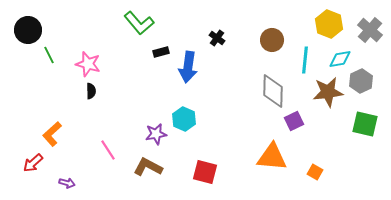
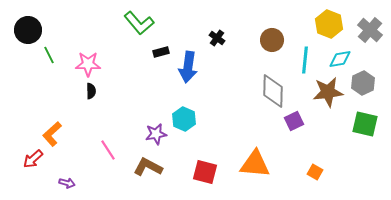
pink star: rotated 15 degrees counterclockwise
gray hexagon: moved 2 px right, 2 px down
orange triangle: moved 17 px left, 7 px down
red arrow: moved 4 px up
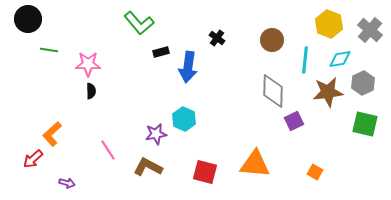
black circle: moved 11 px up
green line: moved 5 px up; rotated 54 degrees counterclockwise
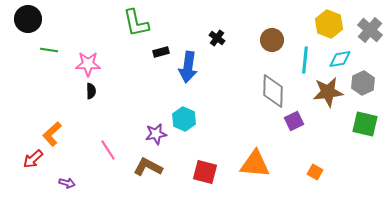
green L-shape: moved 3 px left; rotated 28 degrees clockwise
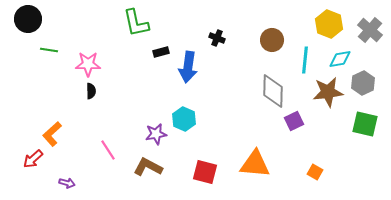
black cross: rotated 14 degrees counterclockwise
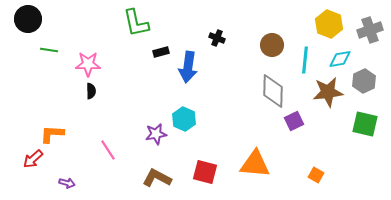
gray cross: rotated 30 degrees clockwise
brown circle: moved 5 px down
gray hexagon: moved 1 px right, 2 px up
orange L-shape: rotated 45 degrees clockwise
brown L-shape: moved 9 px right, 11 px down
orange square: moved 1 px right, 3 px down
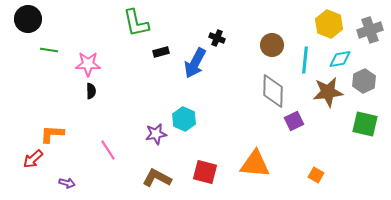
blue arrow: moved 7 px right, 4 px up; rotated 20 degrees clockwise
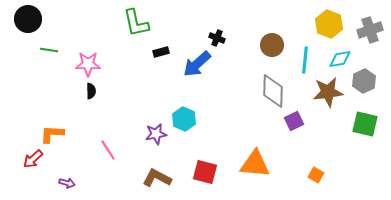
blue arrow: moved 2 px right, 1 px down; rotated 20 degrees clockwise
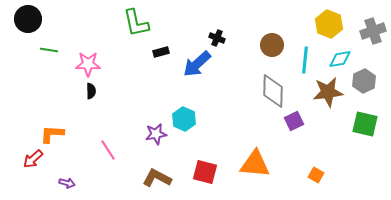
gray cross: moved 3 px right, 1 px down
